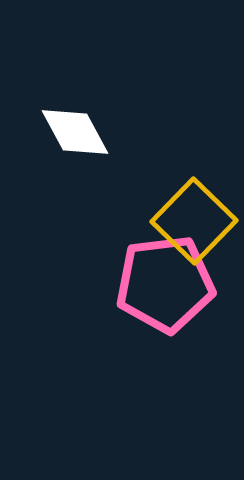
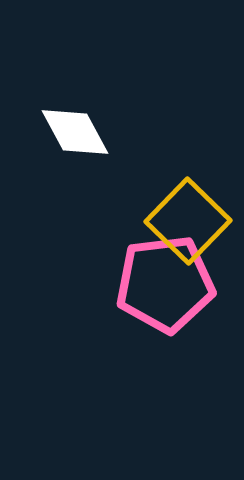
yellow square: moved 6 px left
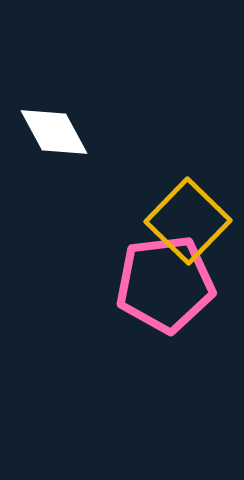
white diamond: moved 21 px left
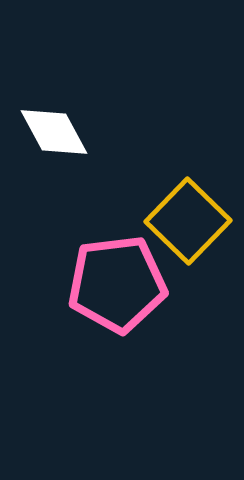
pink pentagon: moved 48 px left
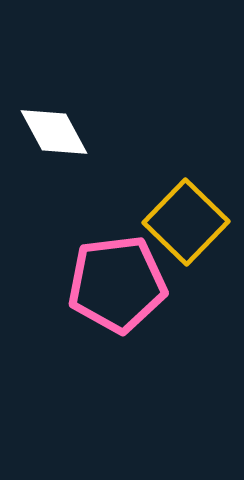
yellow square: moved 2 px left, 1 px down
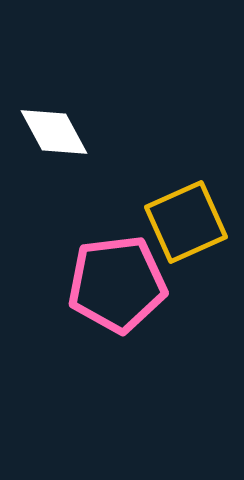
yellow square: rotated 22 degrees clockwise
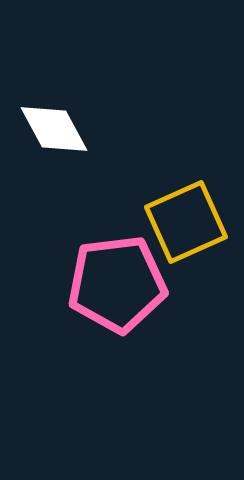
white diamond: moved 3 px up
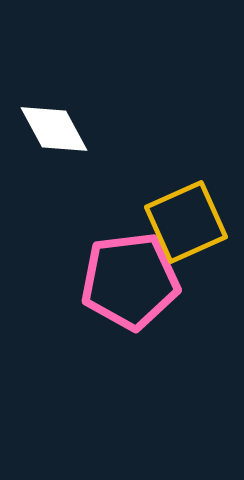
pink pentagon: moved 13 px right, 3 px up
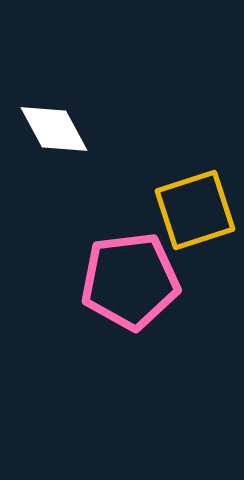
yellow square: moved 9 px right, 12 px up; rotated 6 degrees clockwise
